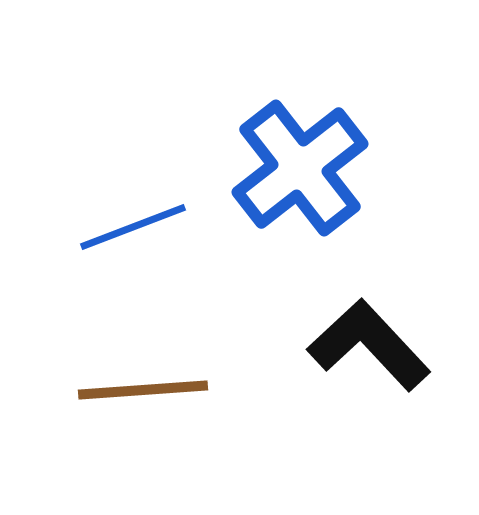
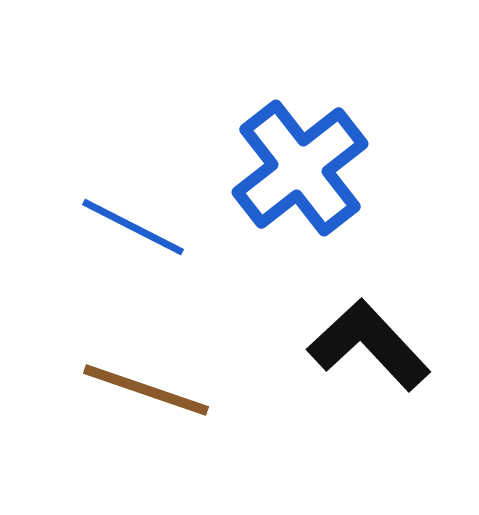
blue line: rotated 48 degrees clockwise
brown line: moved 3 px right; rotated 23 degrees clockwise
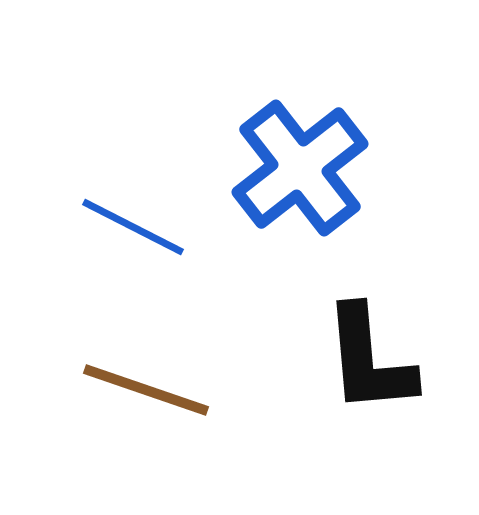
black L-shape: moved 15 px down; rotated 142 degrees counterclockwise
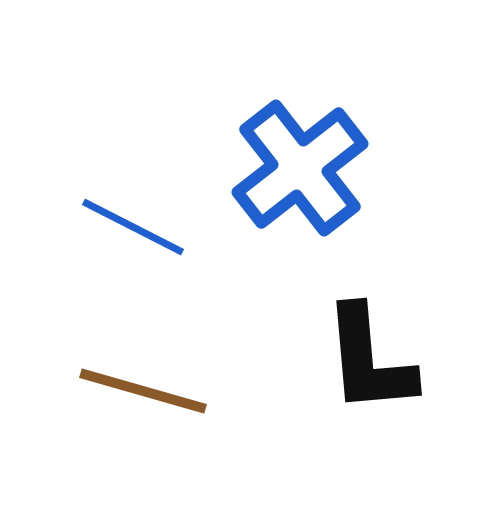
brown line: moved 3 px left, 1 px down; rotated 3 degrees counterclockwise
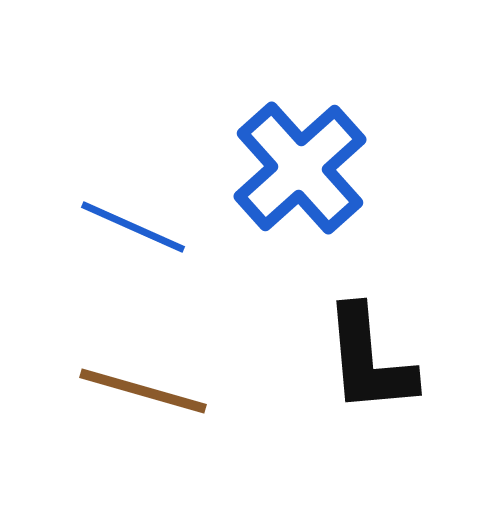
blue cross: rotated 4 degrees counterclockwise
blue line: rotated 3 degrees counterclockwise
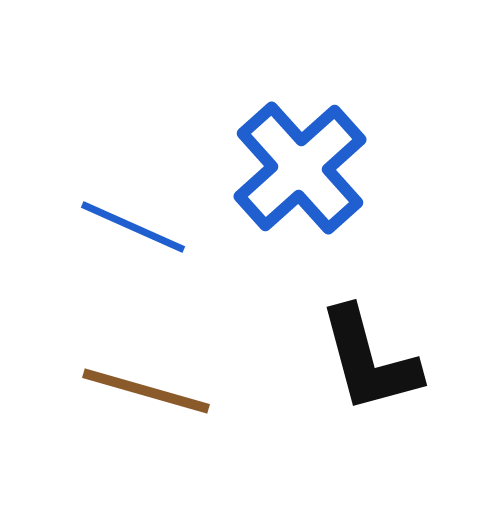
black L-shape: rotated 10 degrees counterclockwise
brown line: moved 3 px right
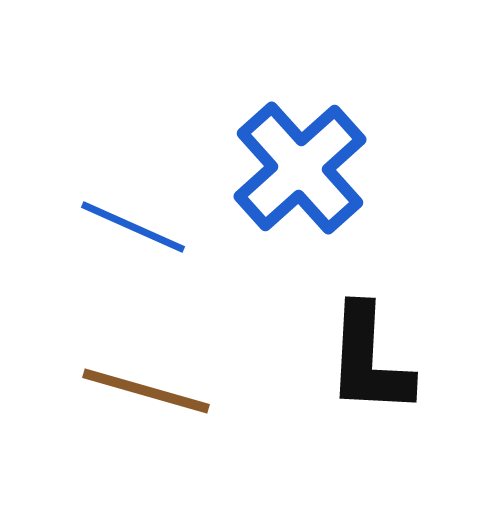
black L-shape: rotated 18 degrees clockwise
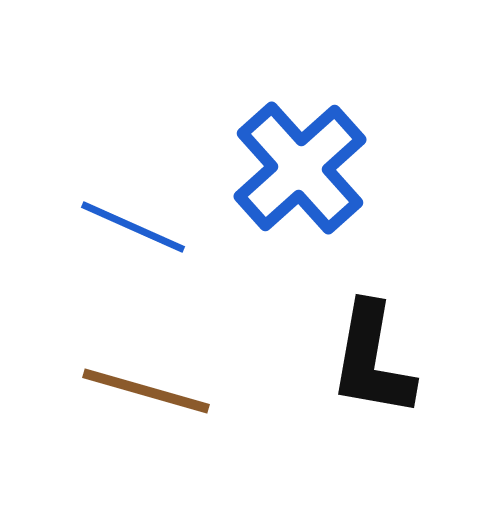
black L-shape: moved 3 px right; rotated 7 degrees clockwise
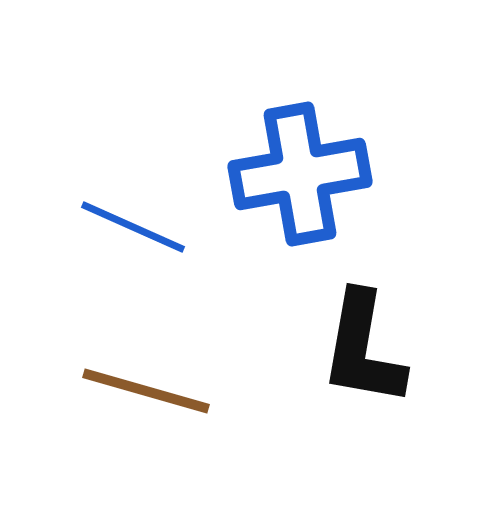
blue cross: moved 6 px down; rotated 32 degrees clockwise
black L-shape: moved 9 px left, 11 px up
